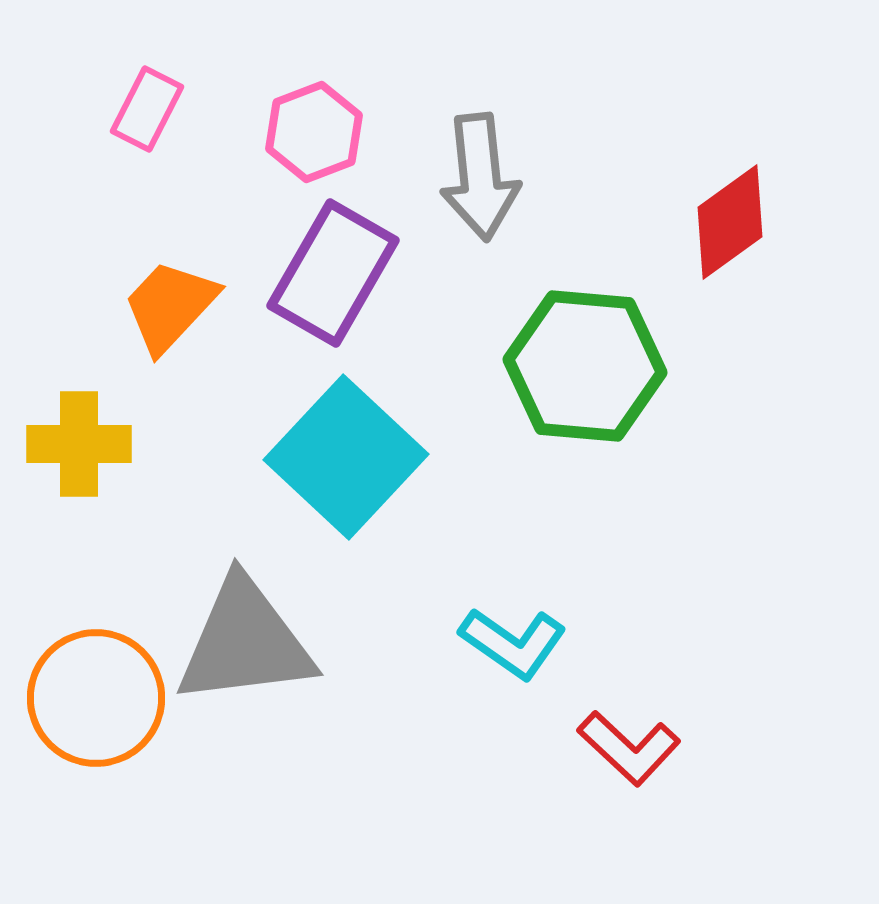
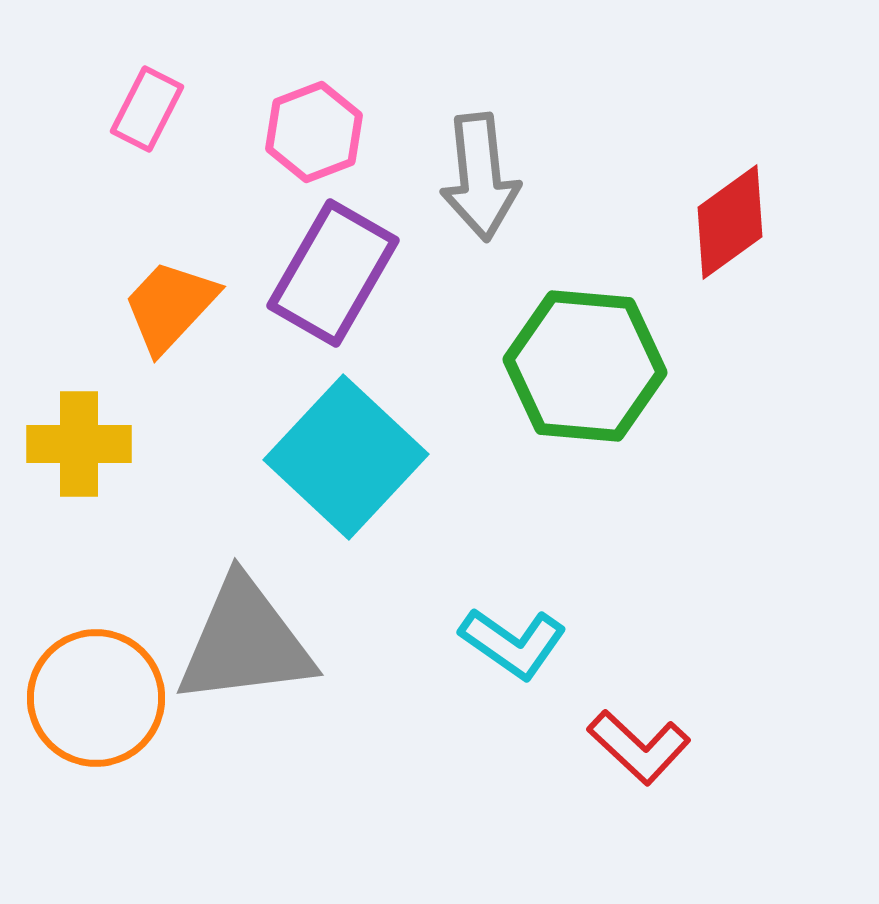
red L-shape: moved 10 px right, 1 px up
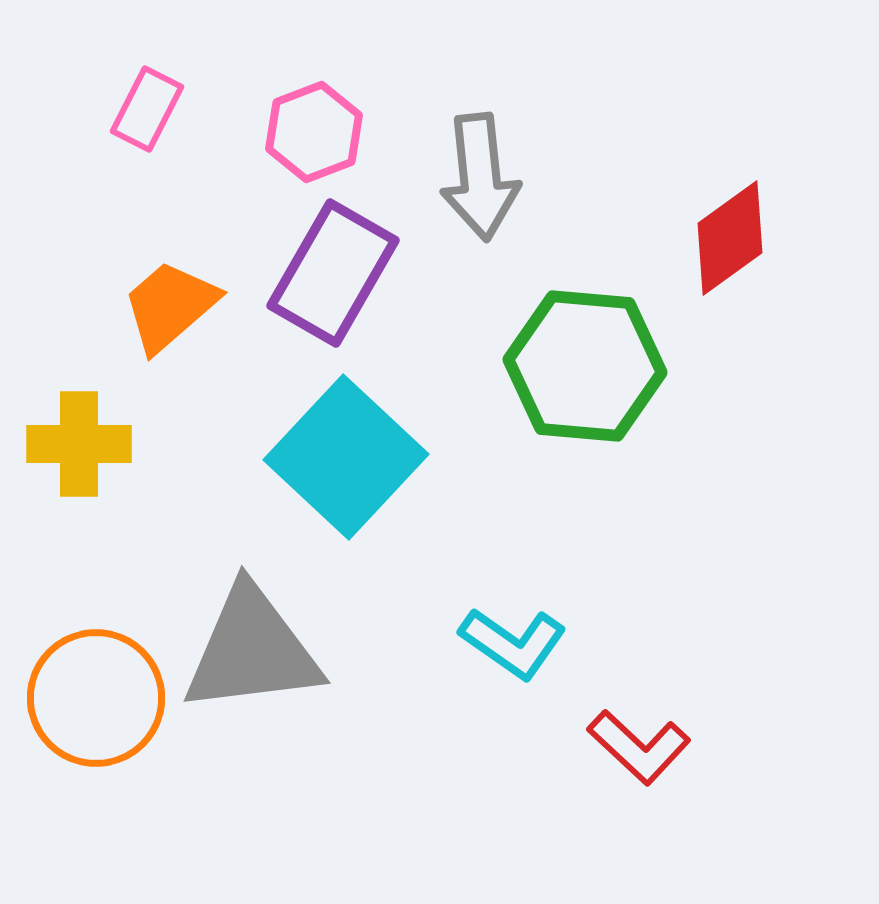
red diamond: moved 16 px down
orange trapezoid: rotated 6 degrees clockwise
gray triangle: moved 7 px right, 8 px down
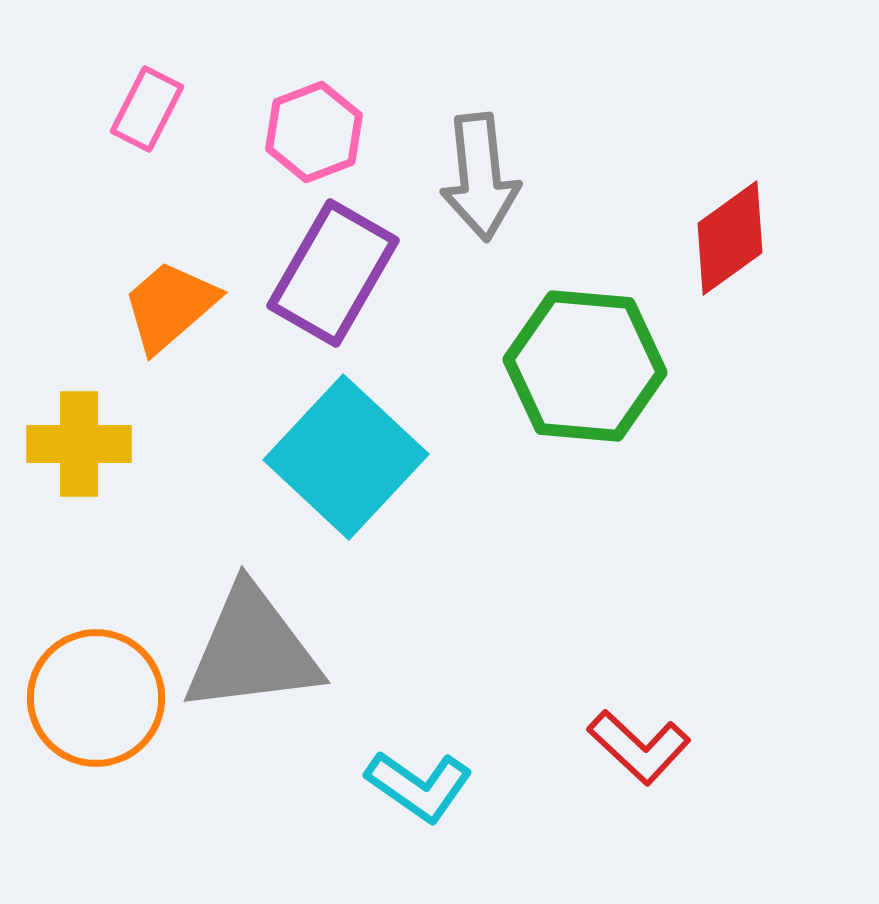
cyan L-shape: moved 94 px left, 143 px down
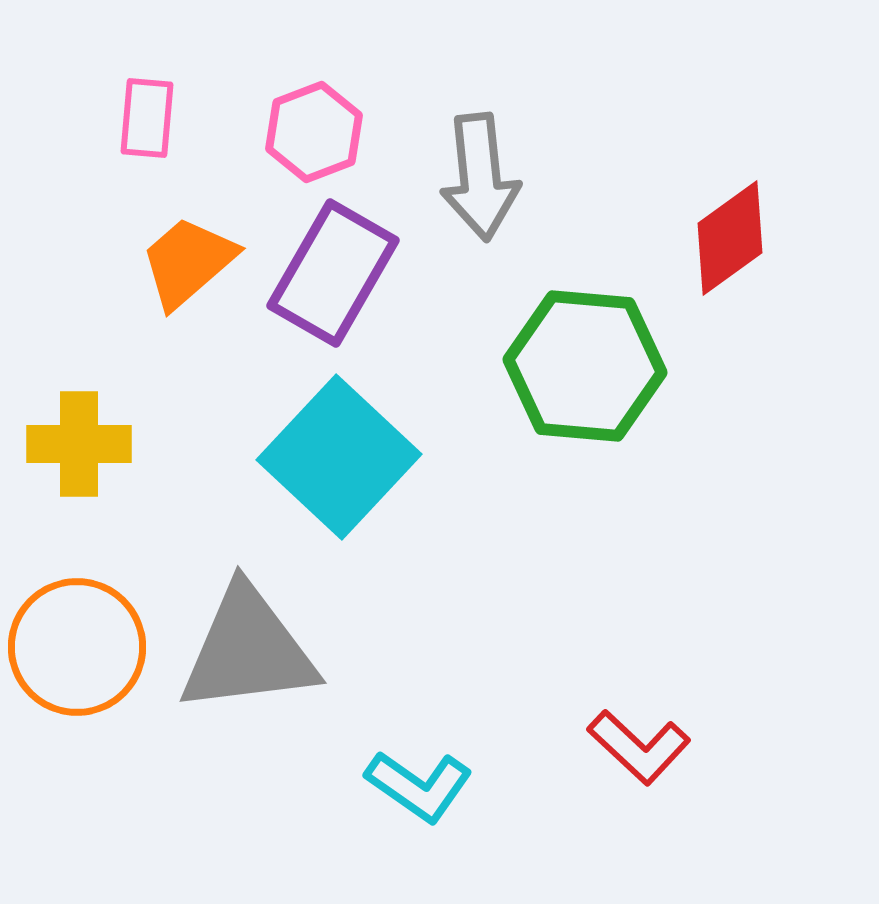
pink rectangle: moved 9 px down; rotated 22 degrees counterclockwise
orange trapezoid: moved 18 px right, 44 px up
cyan square: moved 7 px left
gray triangle: moved 4 px left
orange circle: moved 19 px left, 51 px up
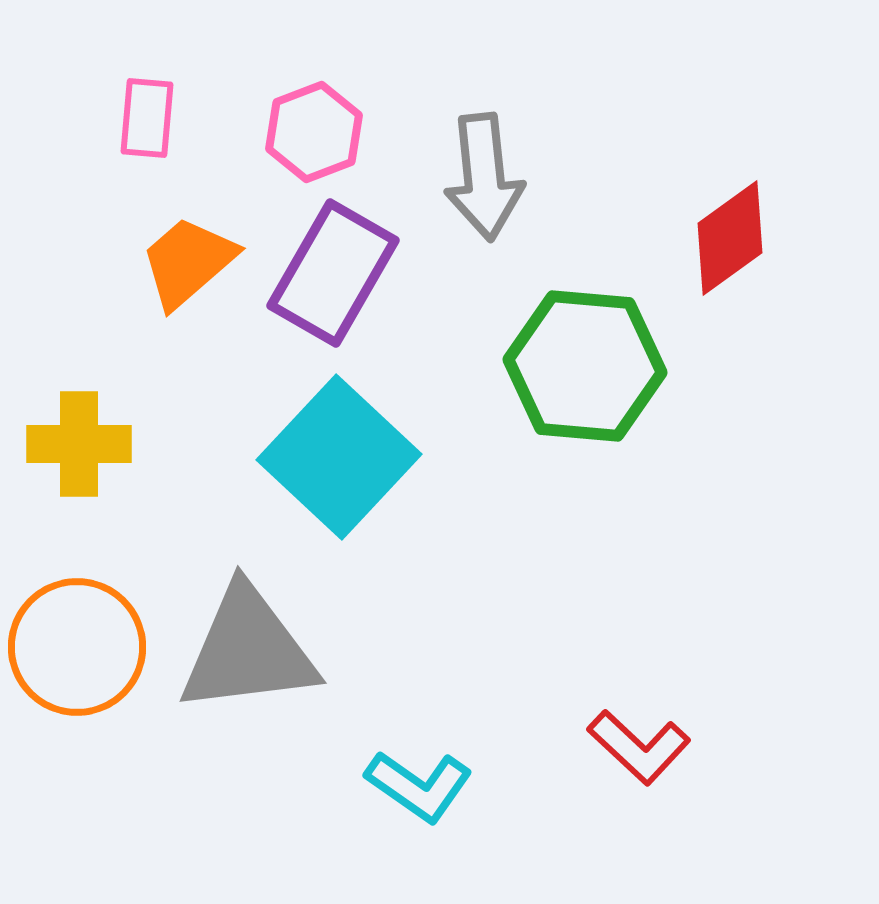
gray arrow: moved 4 px right
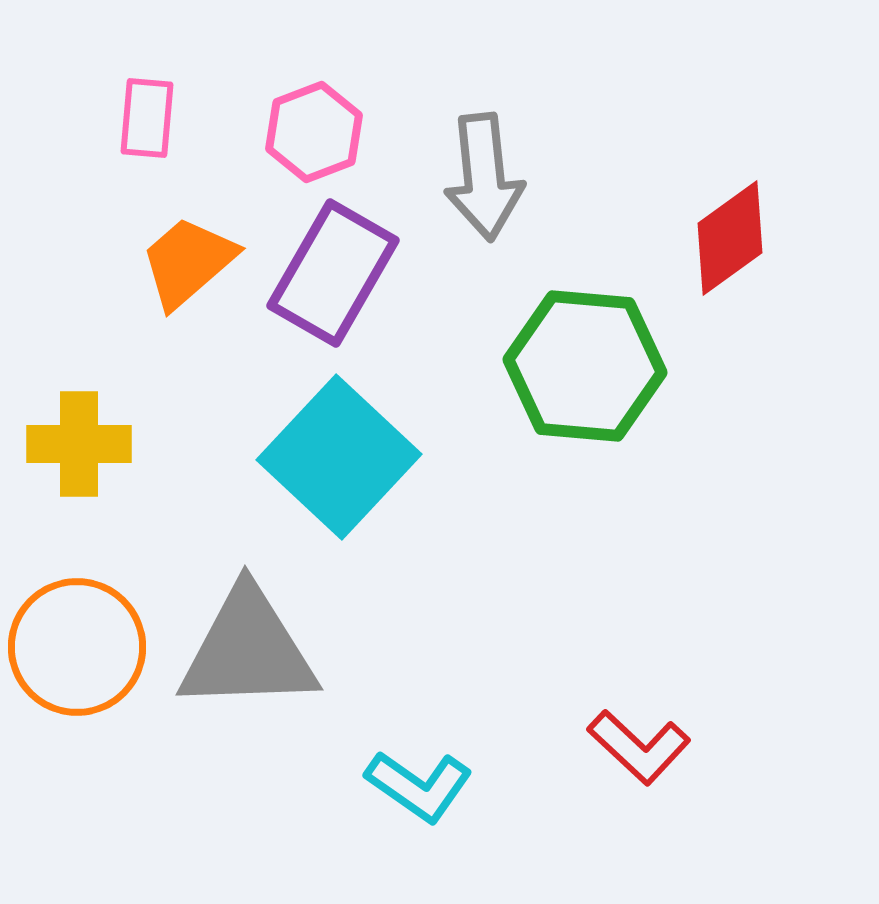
gray triangle: rotated 5 degrees clockwise
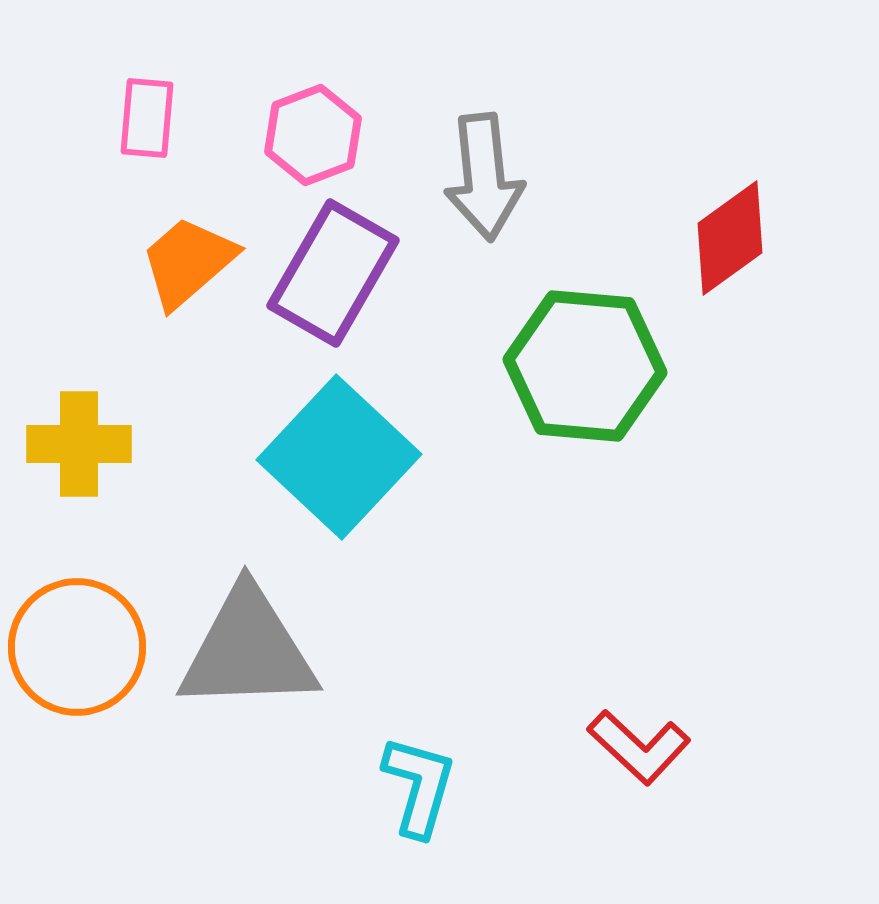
pink hexagon: moved 1 px left, 3 px down
cyan L-shape: rotated 109 degrees counterclockwise
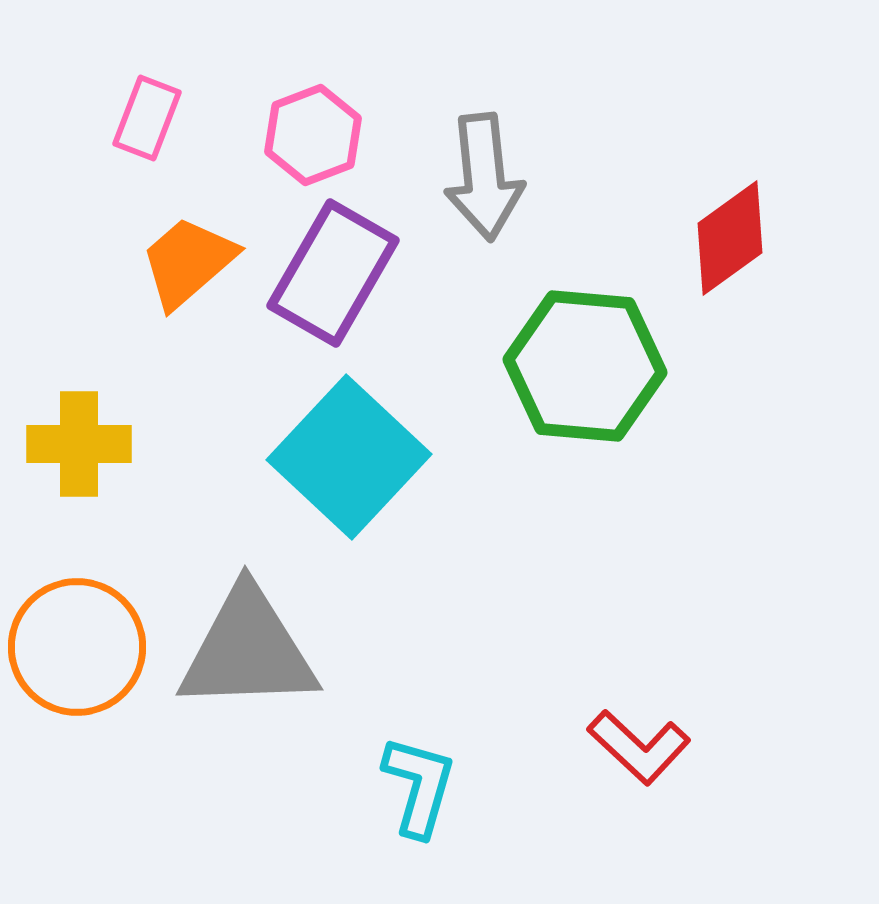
pink rectangle: rotated 16 degrees clockwise
cyan square: moved 10 px right
